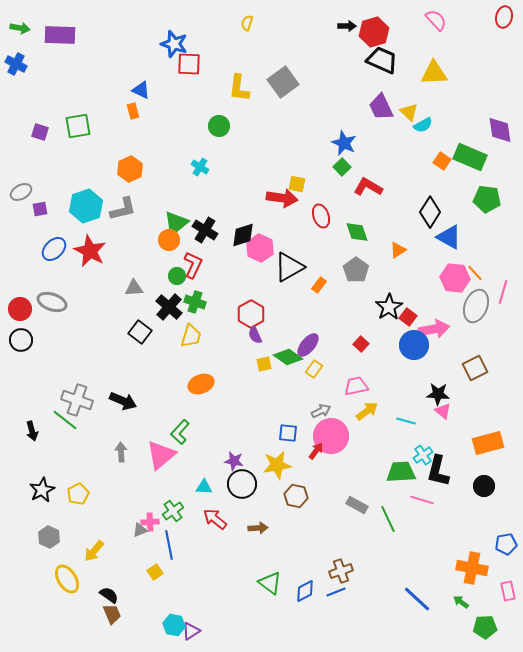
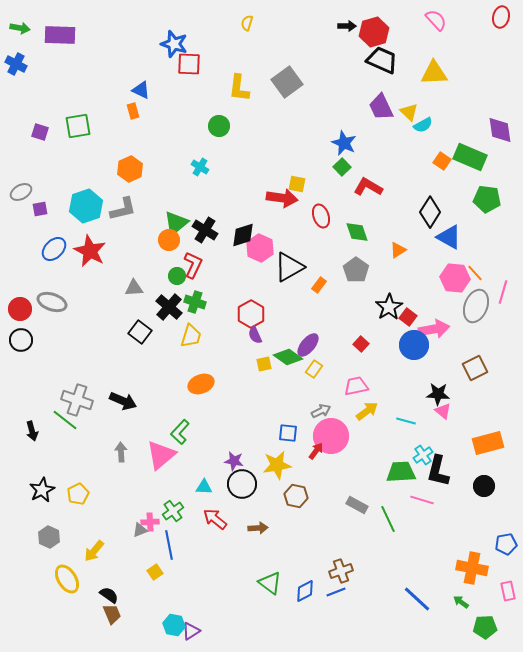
red ellipse at (504, 17): moved 3 px left
gray square at (283, 82): moved 4 px right
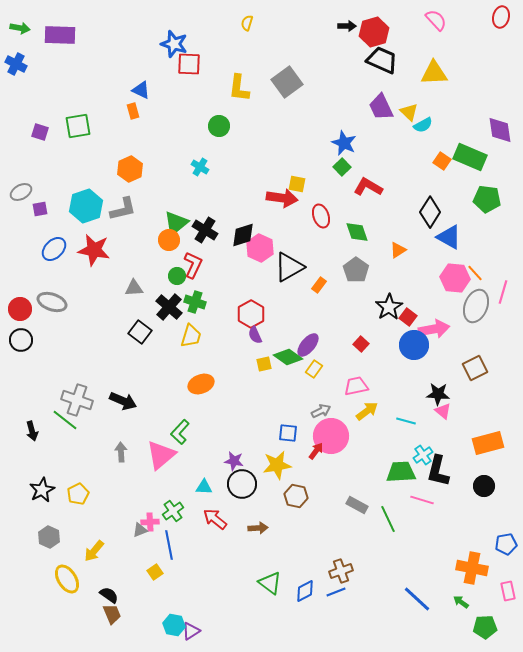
red star at (90, 251): moved 4 px right, 1 px up; rotated 16 degrees counterclockwise
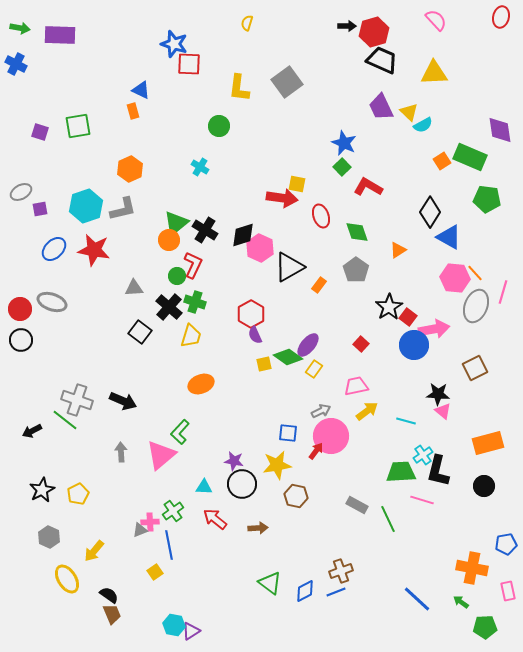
orange square at (442, 161): rotated 24 degrees clockwise
black arrow at (32, 431): rotated 78 degrees clockwise
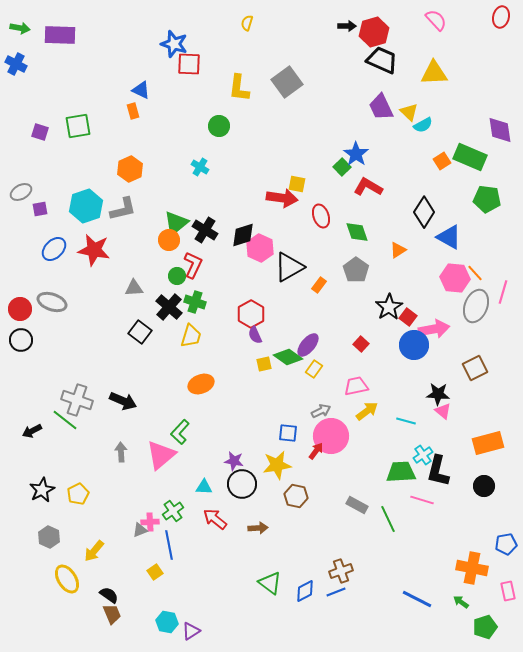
blue star at (344, 143): moved 12 px right, 11 px down; rotated 10 degrees clockwise
black diamond at (430, 212): moved 6 px left
blue line at (417, 599): rotated 16 degrees counterclockwise
cyan hexagon at (174, 625): moved 7 px left, 3 px up
green pentagon at (485, 627): rotated 15 degrees counterclockwise
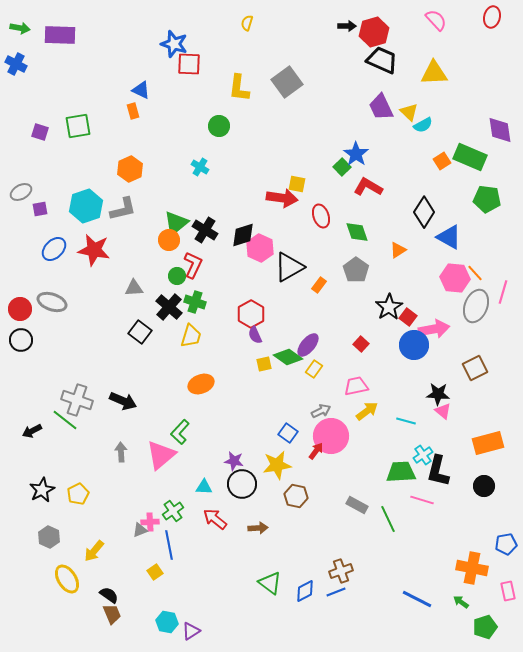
red ellipse at (501, 17): moved 9 px left
blue square at (288, 433): rotated 30 degrees clockwise
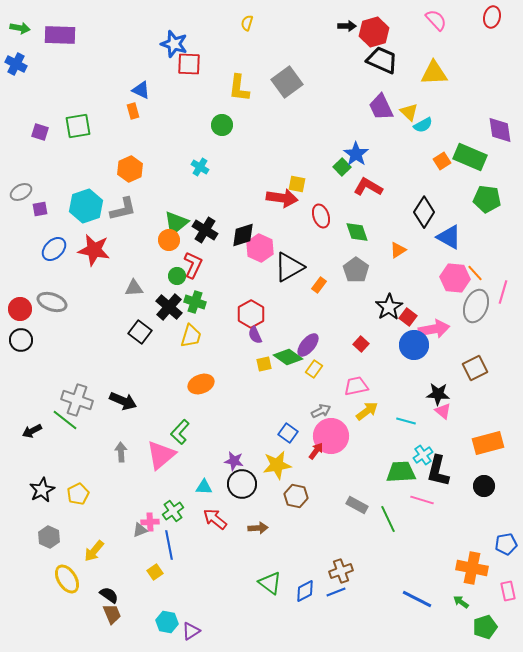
green circle at (219, 126): moved 3 px right, 1 px up
